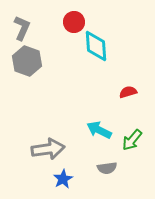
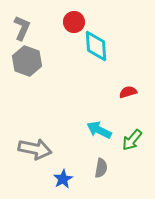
gray arrow: moved 13 px left; rotated 20 degrees clockwise
gray semicircle: moved 6 px left; rotated 72 degrees counterclockwise
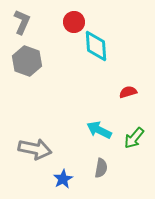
gray L-shape: moved 6 px up
green arrow: moved 2 px right, 2 px up
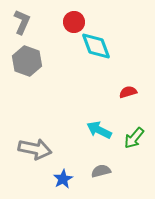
cyan diamond: rotated 16 degrees counterclockwise
gray semicircle: moved 3 px down; rotated 114 degrees counterclockwise
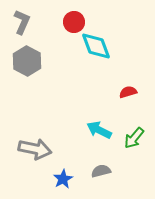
gray hexagon: rotated 8 degrees clockwise
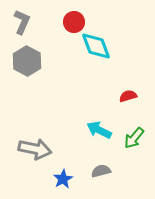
red semicircle: moved 4 px down
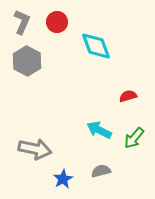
red circle: moved 17 px left
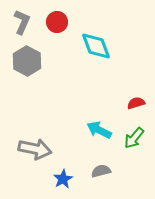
red semicircle: moved 8 px right, 7 px down
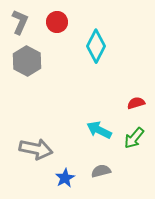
gray L-shape: moved 2 px left
cyan diamond: rotated 48 degrees clockwise
gray arrow: moved 1 px right
blue star: moved 2 px right, 1 px up
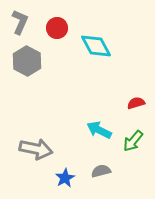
red circle: moved 6 px down
cyan diamond: rotated 56 degrees counterclockwise
green arrow: moved 1 px left, 3 px down
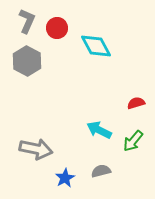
gray L-shape: moved 7 px right, 1 px up
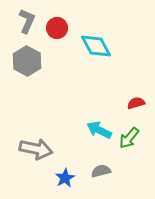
green arrow: moved 4 px left, 3 px up
